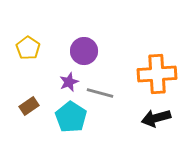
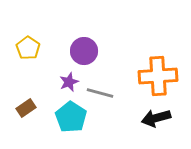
orange cross: moved 1 px right, 2 px down
brown rectangle: moved 3 px left, 2 px down
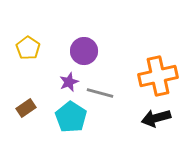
orange cross: rotated 9 degrees counterclockwise
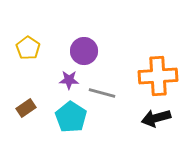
orange cross: rotated 9 degrees clockwise
purple star: moved 2 px up; rotated 24 degrees clockwise
gray line: moved 2 px right
